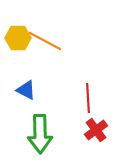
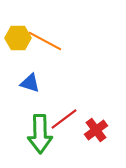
blue triangle: moved 4 px right, 7 px up; rotated 10 degrees counterclockwise
red line: moved 24 px left, 21 px down; rotated 56 degrees clockwise
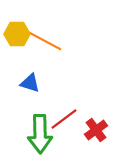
yellow hexagon: moved 1 px left, 4 px up
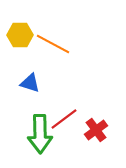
yellow hexagon: moved 3 px right, 1 px down
orange line: moved 8 px right, 3 px down
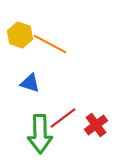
yellow hexagon: rotated 20 degrees clockwise
orange line: moved 3 px left
red line: moved 1 px left, 1 px up
red cross: moved 5 px up
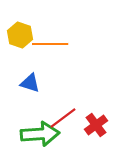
orange line: rotated 28 degrees counterclockwise
green arrow: rotated 93 degrees counterclockwise
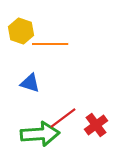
yellow hexagon: moved 1 px right, 4 px up
